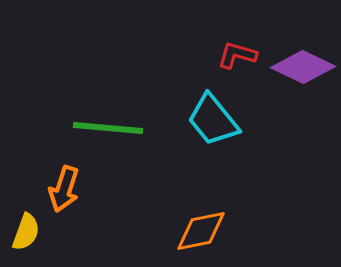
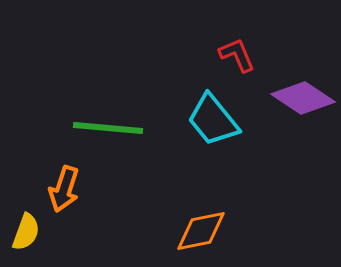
red L-shape: rotated 51 degrees clockwise
purple diamond: moved 31 px down; rotated 8 degrees clockwise
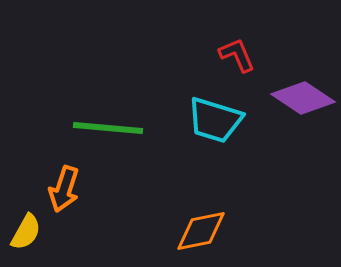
cyan trapezoid: moved 2 px right; rotated 34 degrees counterclockwise
yellow semicircle: rotated 9 degrees clockwise
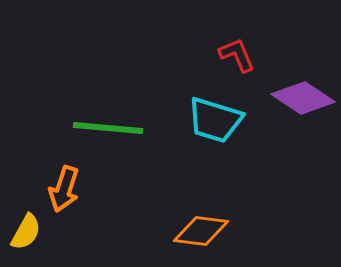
orange diamond: rotated 18 degrees clockwise
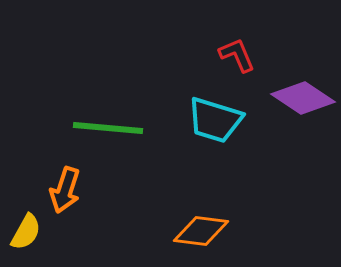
orange arrow: moved 1 px right, 1 px down
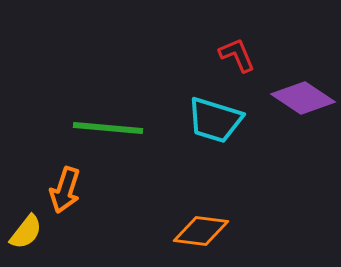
yellow semicircle: rotated 9 degrees clockwise
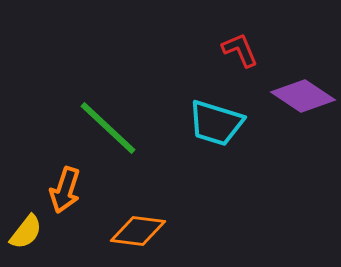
red L-shape: moved 3 px right, 5 px up
purple diamond: moved 2 px up
cyan trapezoid: moved 1 px right, 3 px down
green line: rotated 38 degrees clockwise
orange diamond: moved 63 px left
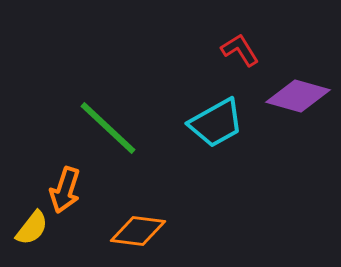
red L-shape: rotated 9 degrees counterclockwise
purple diamond: moved 5 px left; rotated 18 degrees counterclockwise
cyan trapezoid: rotated 46 degrees counterclockwise
yellow semicircle: moved 6 px right, 4 px up
